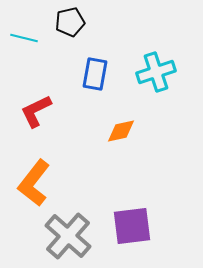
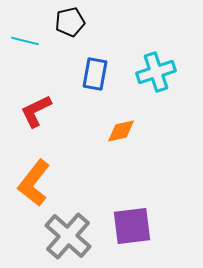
cyan line: moved 1 px right, 3 px down
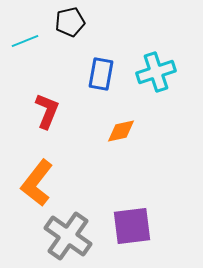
cyan line: rotated 36 degrees counterclockwise
blue rectangle: moved 6 px right
red L-shape: moved 11 px right; rotated 138 degrees clockwise
orange L-shape: moved 3 px right
gray cross: rotated 6 degrees counterclockwise
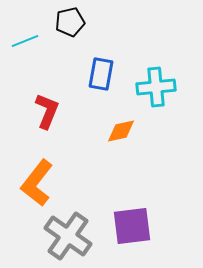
cyan cross: moved 15 px down; rotated 12 degrees clockwise
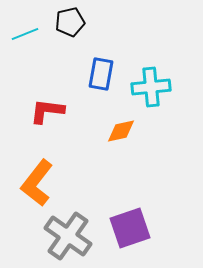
cyan line: moved 7 px up
cyan cross: moved 5 px left
red L-shape: rotated 105 degrees counterclockwise
purple square: moved 2 px left, 2 px down; rotated 12 degrees counterclockwise
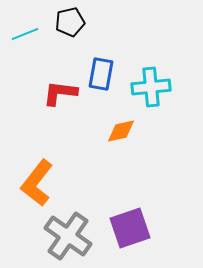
red L-shape: moved 13 px right, 18 px up
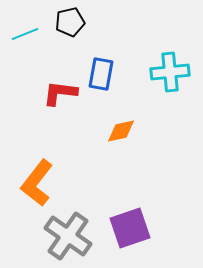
cyan cross: moved 19 px right, 15 px up
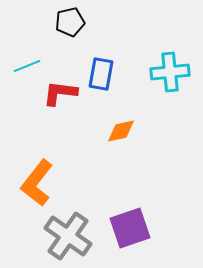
cyan line: moved 2 px right, 32 px down
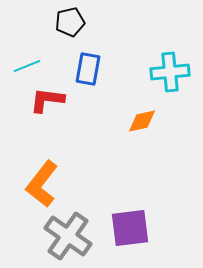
blue rectangle: moved 13 px left, 5 px up
red L-shape: moved 13 px left, 7 px down
orange diamond: moved 21 px right, 10 px up
orange L-shape: moved 5 px right, 1 px down
purple square: rotated 12 degrees clockwise
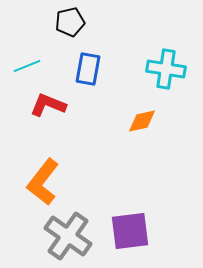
cyan cross: moved 4 px left, 3 px up; rotated 15 degrees clockwise
red L-shape: moved 1 px right, 5 px down; rotated 15 degrees clockwise
orange L-shape: moved 1 px right, 2 px up
purple square: moved 3 px down
